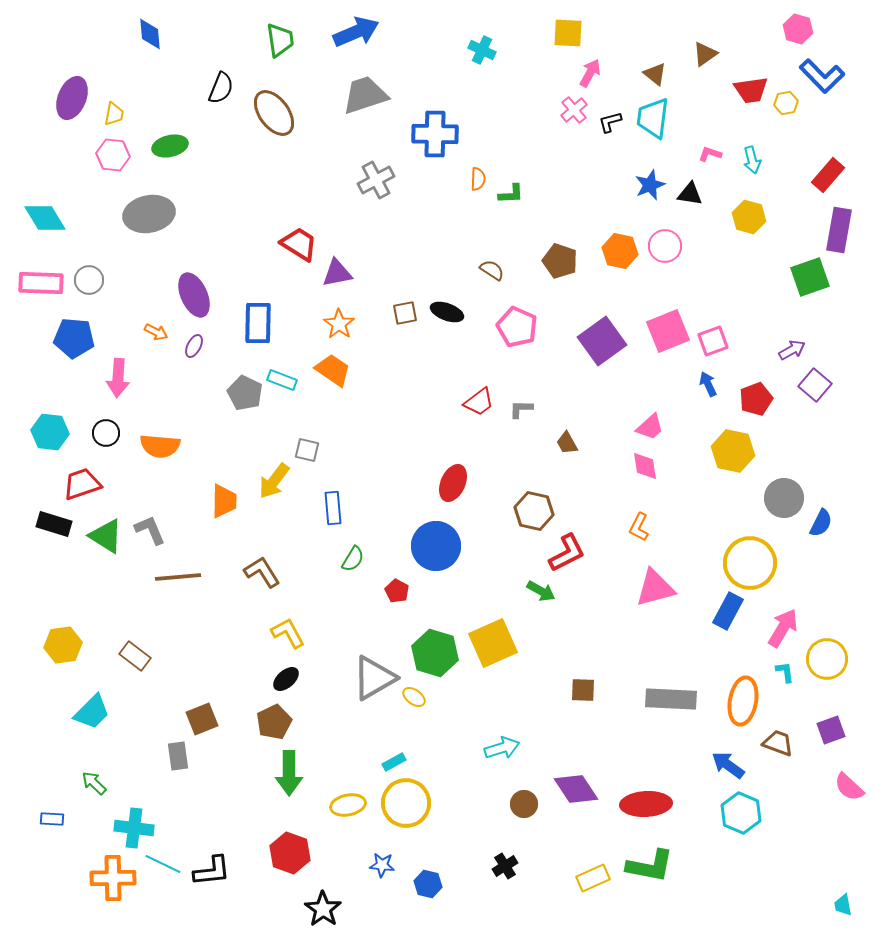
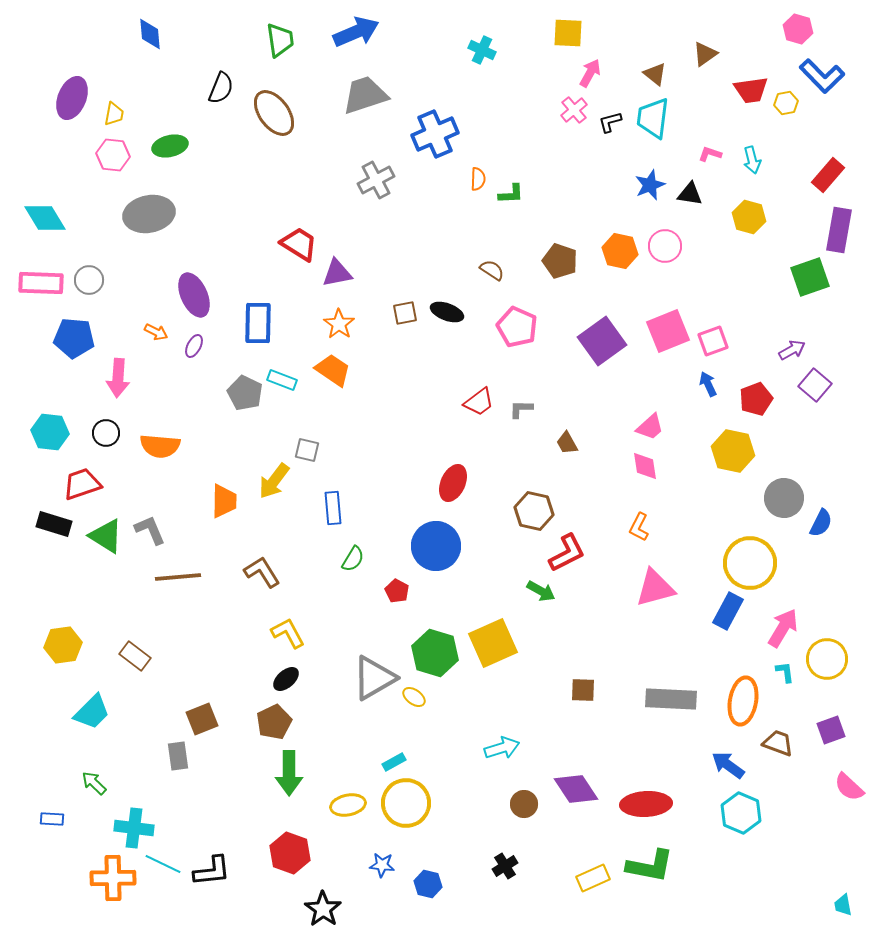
blue cross at (435, 134): rotated 24 degrees counterclockwise
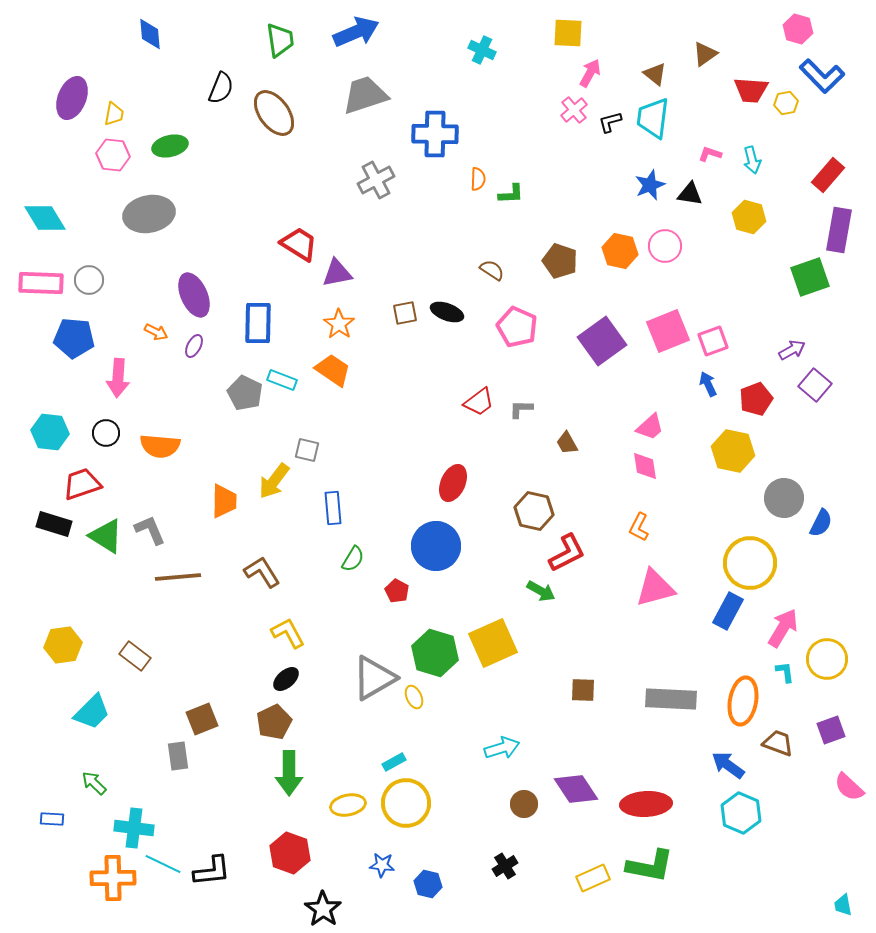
red trapezoid at (751, 90): rotated 12 degrees clockwise
blue cross at (435, 134): rotated 24 degrees clockwise
yellow ellipse at (414, 697): rotated 30 degrees clockwise
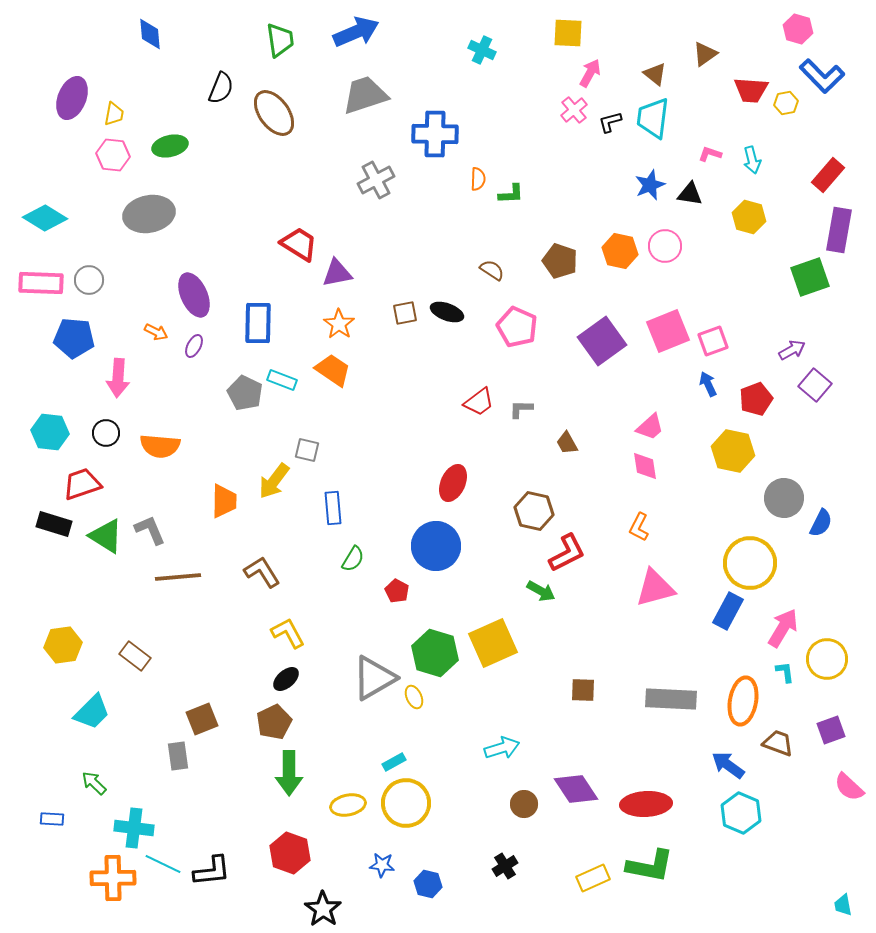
cyan diamond at (45, 218): rotated 27 degrees counterclockwise
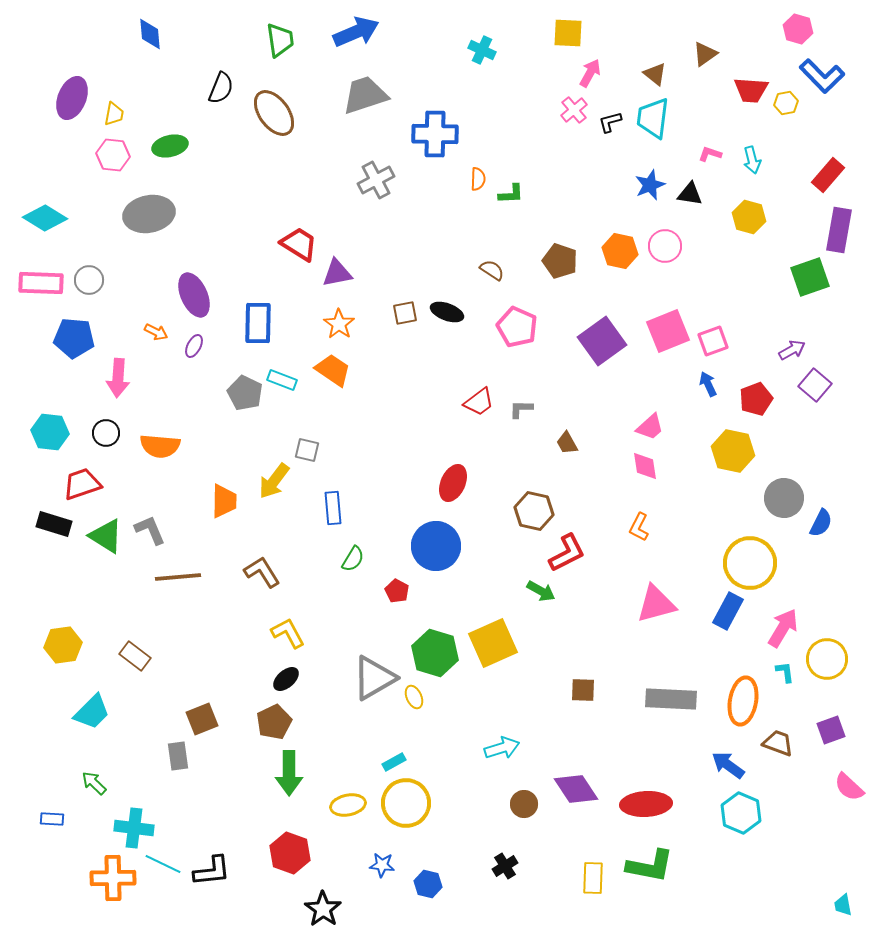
pink triangle at (655, 588): moved 1 px right, 16 px down
yellow rectangle at (593, 878): rotated 64 degrees counterclockwise
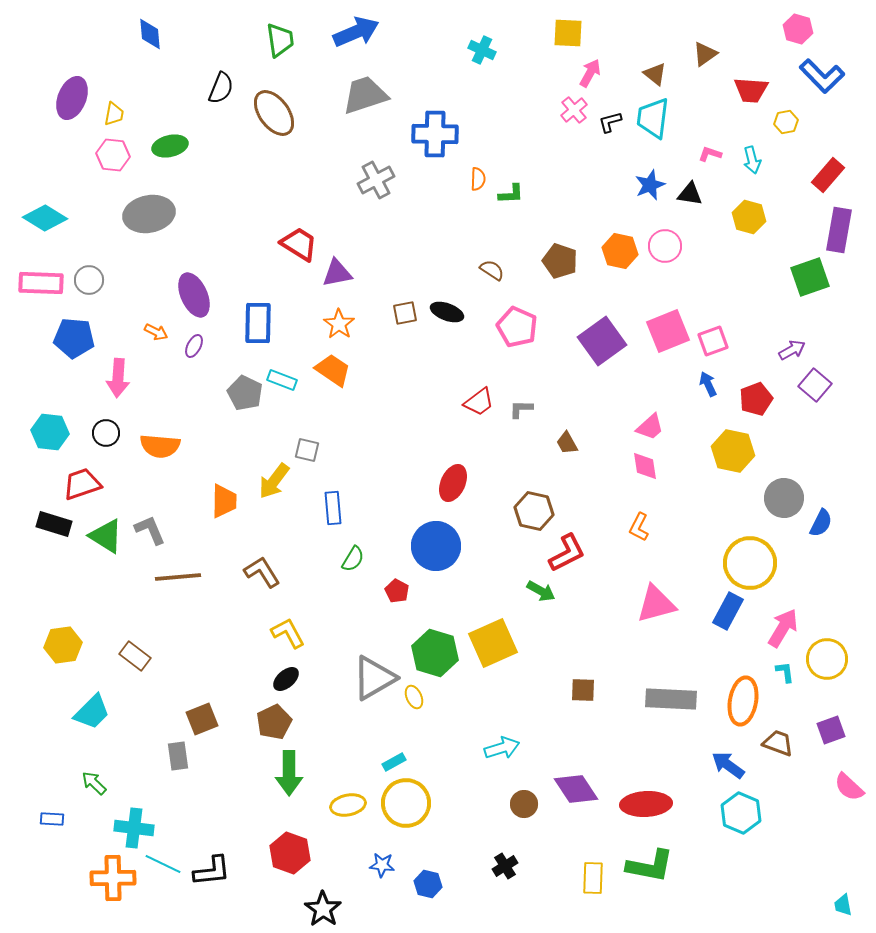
yellow hexagon at (786, 103): moved 19 px down
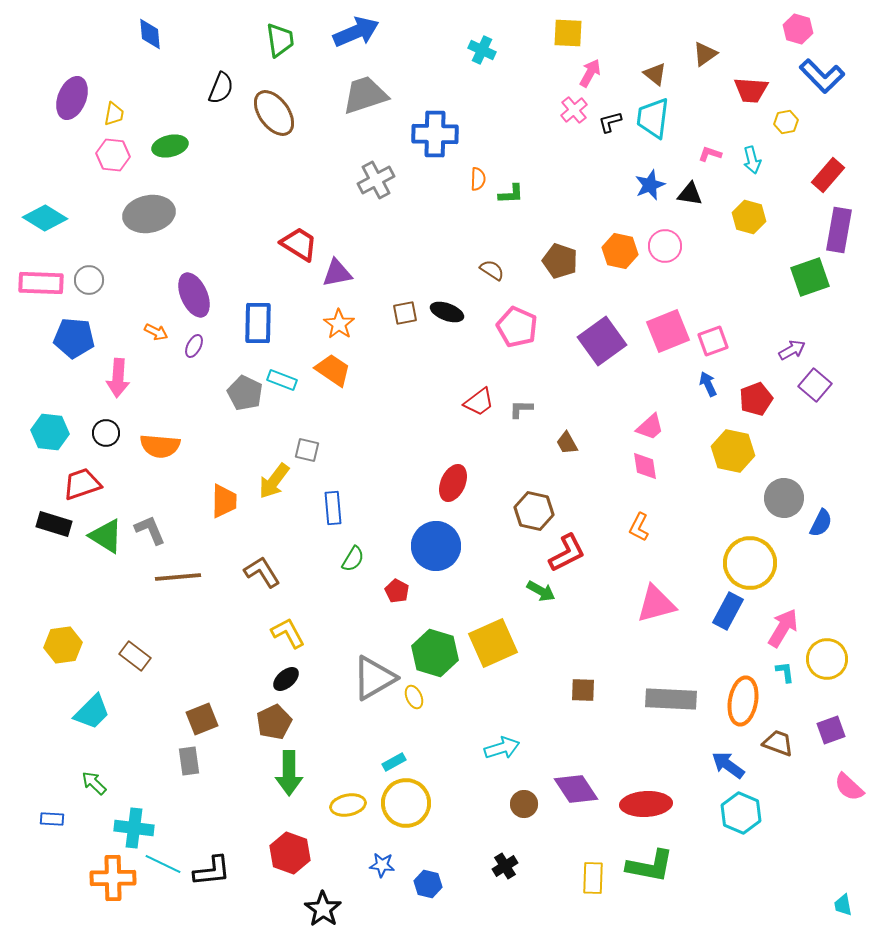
gray rectangle at (178, 756): moved 11 px right, 5 px down
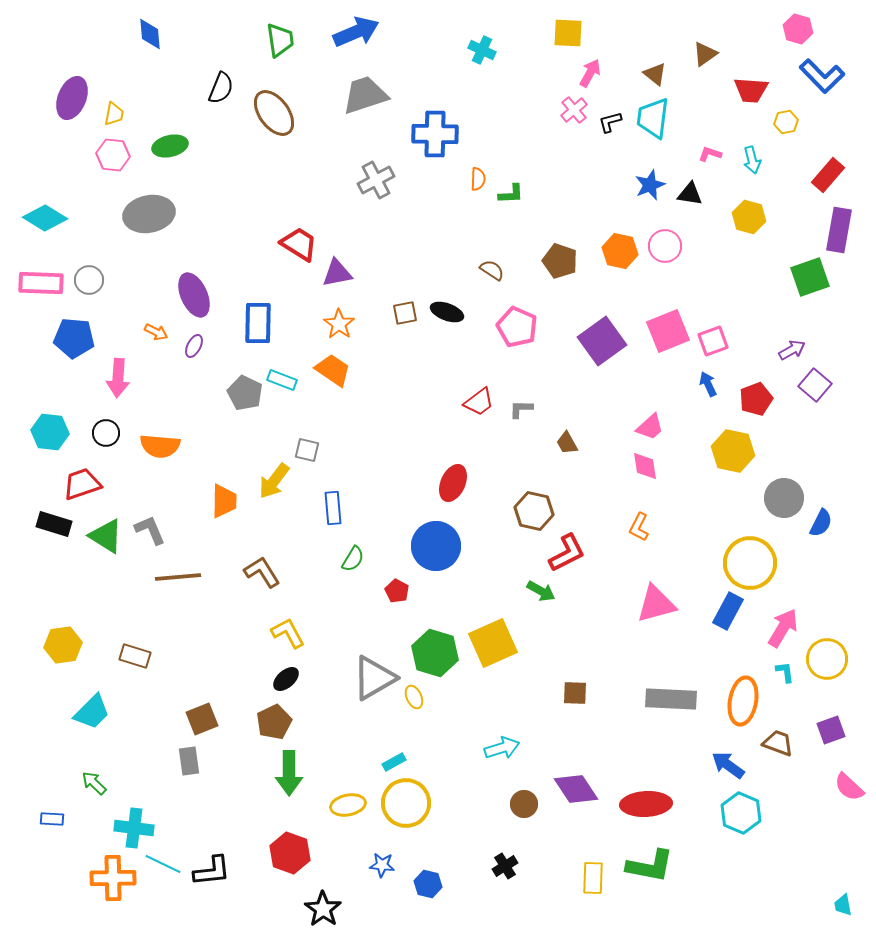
brown rectangle at (135, 656): rotated 20 degrees counterclockwise
brown square at (583, 690): moved 8 px left, 3 px down
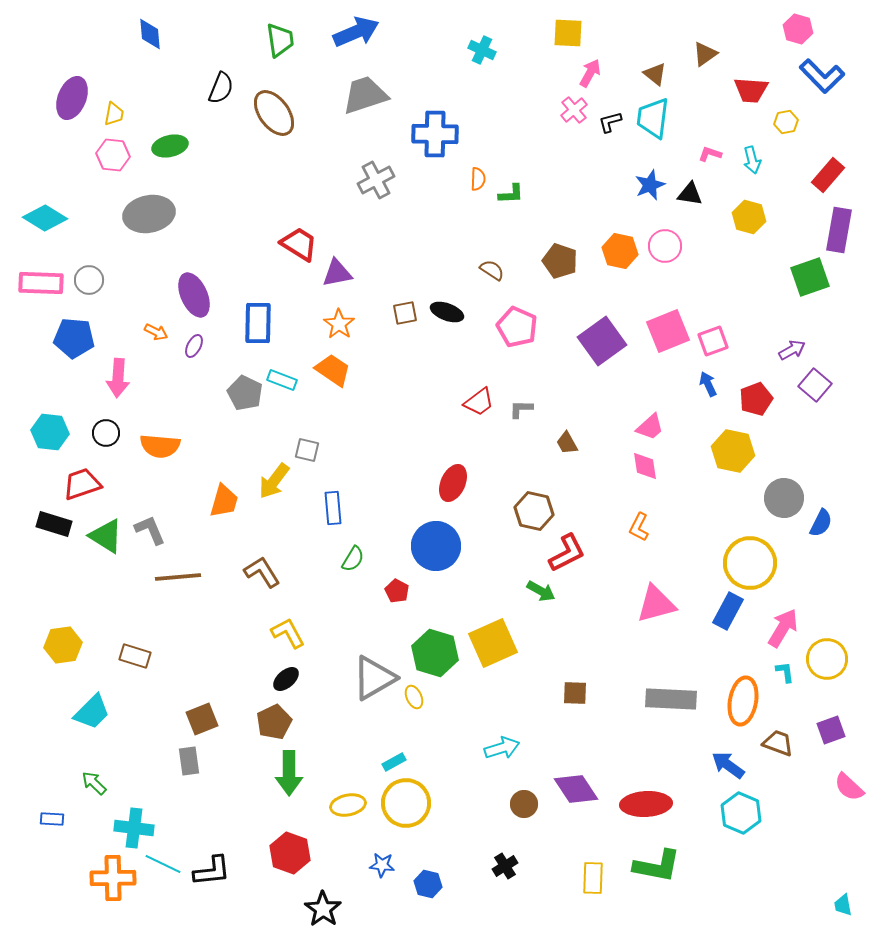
orange trapezoid at (224, 501): rotated 15 degrees clockwise
green L-shape at (650, 866): moved 7 px right
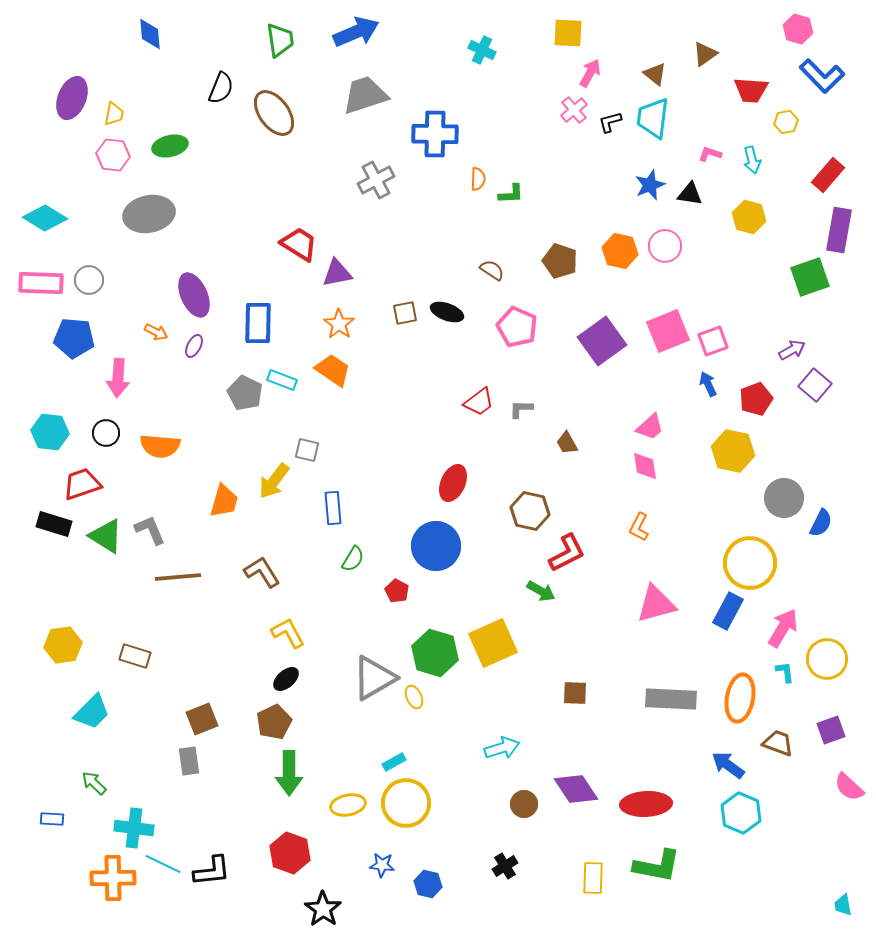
brown hexagon at (534, 511): moved 4 px left
orange ellipse at (743, 701): moved 3 px left, 3 px up
